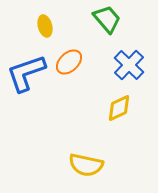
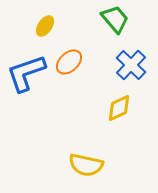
green trapezoid: moved 8 px right
yellow ellipse: rotated 50 degrees clockwise
blue cross: moved 2 px right
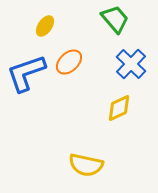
blue cross: moved 1 px up
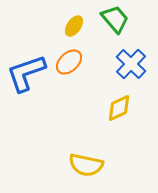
yellow ellipse: moved 29 px right
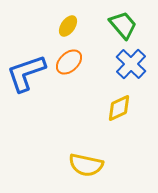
green trapezoid: moved 8 px right, 6 px down
yellow ellipse: moved 6 px left
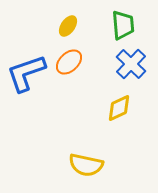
green trapezoid: rotated 36 degrees clockwise
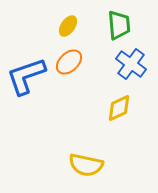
green trapezoid: moved 4 px left
blue cross: rotated 8 degrees counterclockwise
blue L-shape: moved 3 px down
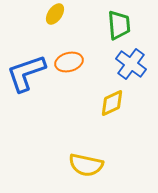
yellow ellipse: moved 13 px left, 12 px up
orange ellipse: rotated 28 degrees clockwise
blue L-shape: moved 3 px up
yellow diamond: moved 7 px left, 5 px up
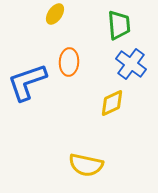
orange ellipse: rotated 72 degrees counterclockwise
blue L-shape: moved 1 px right, 9 px down
